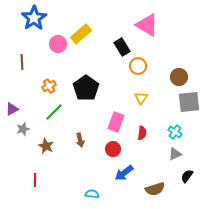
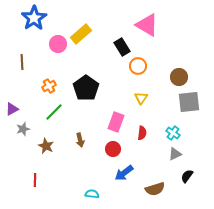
cyan cross: moved 2 px left, 1 px down
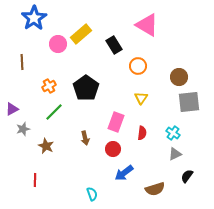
black rectangle: moved 8 px left, 2 px up
brown arrow: moved 5 px right, 2 px up
cyan semicircle: rotated 64 degrees clockwise
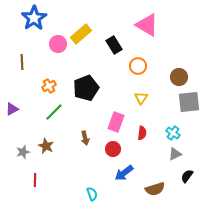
black pentagon: rotated 15 degrees clockwise
gray star: moved 23 px down
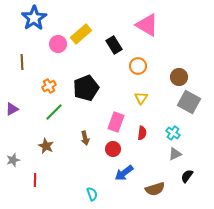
gray square: rotated 35 degrees clockwise
gray star: moved 10 px left, 8 px down
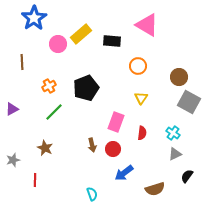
black rectangle: moved 2 px left, 4 px up; rotated 54 degrees counterclockwise
brown arrow: moved 7 px right, 7 px down
brown star: moved 1 px left, 2 px down
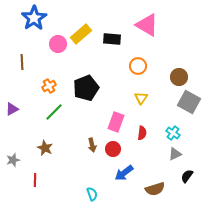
black rectangle: moved 2 px up
